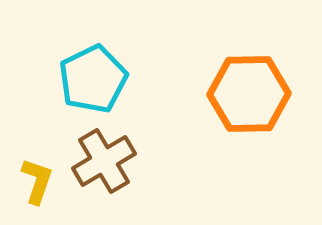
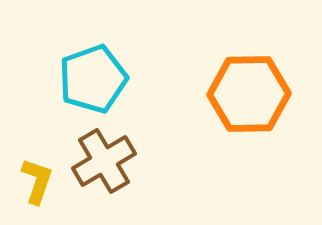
cyan pentagon: rotated 6 degrees clockwise
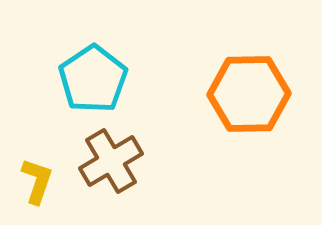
cyan pentagon: rotated 14 degrees counterclockwise
brown cross: moved 7 px right
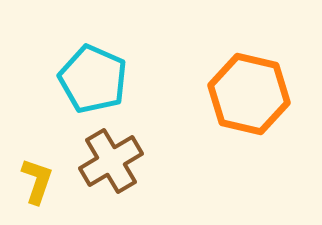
cyan pentagon: rotated 14 degrees counterclockwise
orange hexagon: rotated 14 degrees clockwise
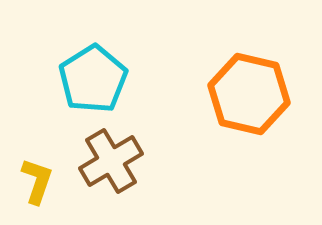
cyan pentagon: rotated 16 degrees clockwise
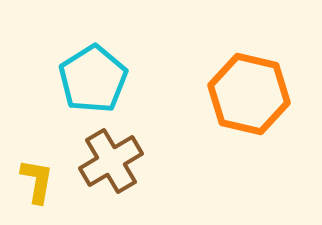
yellow L-shape: rotated 9 degrees counterclockwise
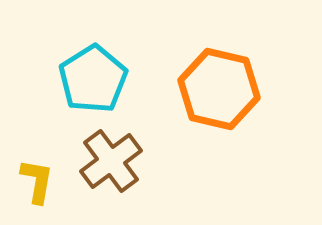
orange hexagon: moved 30 px left, 5 px up
brown cross: rotated 6 degrees counterclockwise
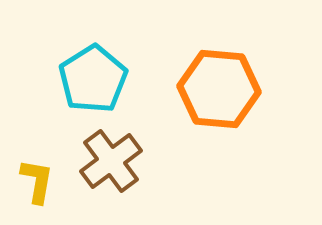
orange hexagon: rotated 8 degrees counterclockwise
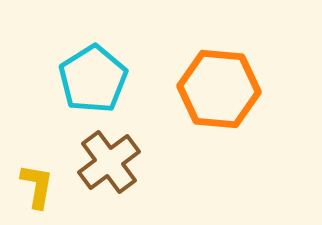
brown cross: moved 2 px left, 1 px down
yellow L-shape: moved 5 px down
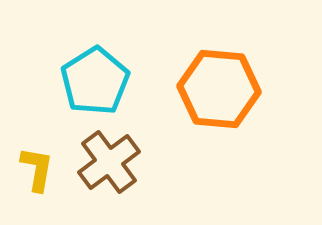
cyan pentagon: moved 2 px right, 2 px down
yellow L-shape: moved 17 px up
